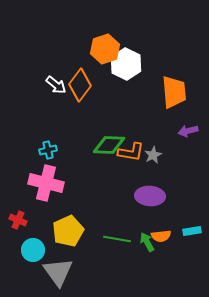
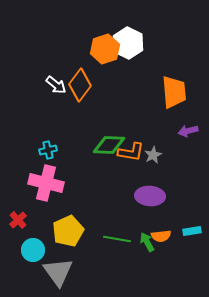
white hexagon: moved 2 px right, 21 px up
red cross: rotated 24 degrees clockwise
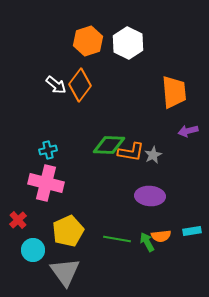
orange hexagon: moved 17 px left, 8 px up
gray triangle: moved 7 px right
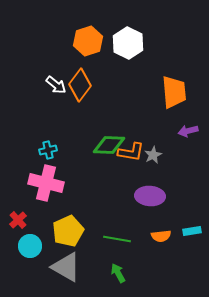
green arrow: moved 29 px left, 31 px down
cyan circle: moved 3 px left, 4 px up
gray triangle: moved 1 px right, 5 px up; rotated 24 degrees counterclockwise
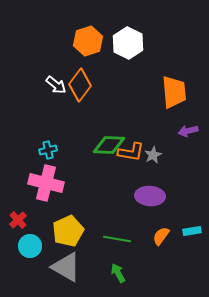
orange semicircle: rotated 132 degrees clockwise
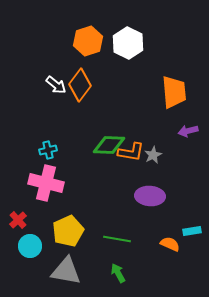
orange semicircle: moved 9 px right, 8 px down; rotated 78 degrees clockwise
gray triangle: moved 4 px down; rotated 20 degrees counterclockwise
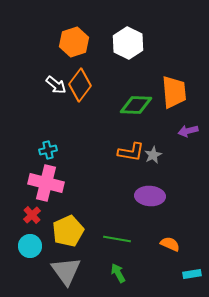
orange hexagon: moved 14 px left, 1 px down
green diamond: moved 27 px right, 40 px up
red cross: moved 14 px right, 5 px up
cyan rectangle: moved 43 px down
gray triangle: rotated 44 degrees clockwise
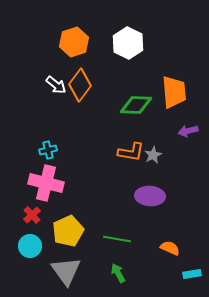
orange semicircle: moved 4 px down
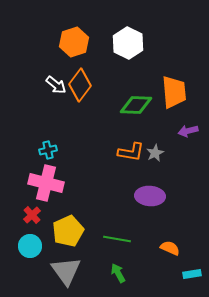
gray star: moved 2 px right, 2 px up
